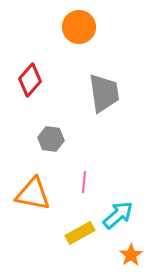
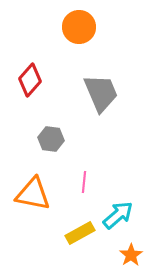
gray trapezoid: moved 3 px left; rotated 15 degrees counterclockwise
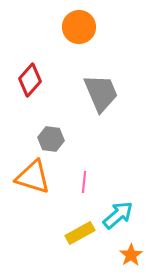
orange triangle: moved 17 px up; rotated 6 degrees clockwise
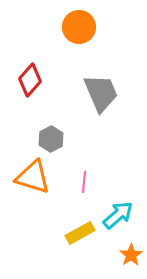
gray hexagon: rotated 25 degrees clockwise
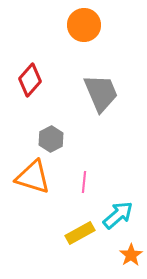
orange circle: moved 5 px right, 2 px up
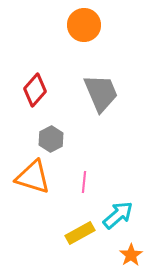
red diamond: moved 5 px right, 10 px down
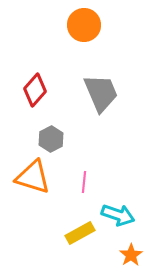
cyan arrow: rotated 60 degrees clockwise
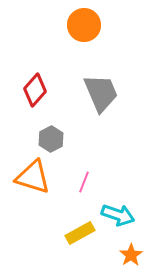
pink line: rotated 15 degrees clockwise
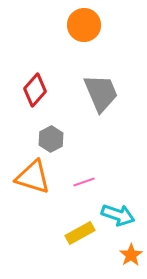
pink line: rotated 50 degrees clockwise
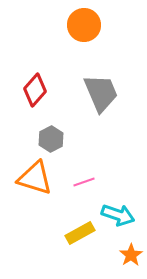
orange triangle: moved 2 px right, 1 px down
